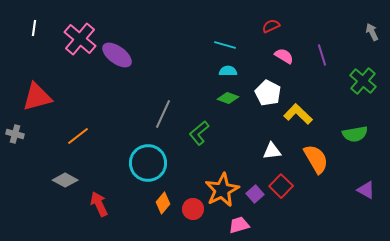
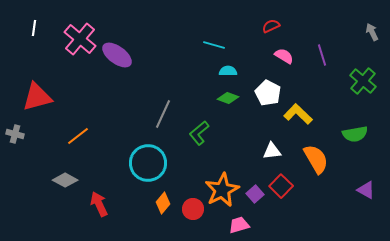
cyan line: moved 11 px left
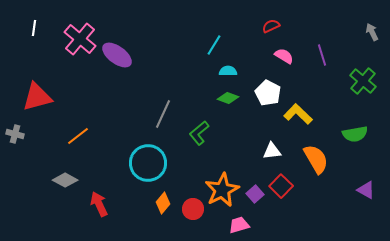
cyan line: rotated 75 degrees counterclockwise
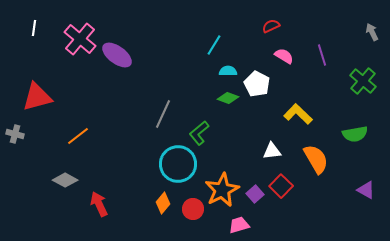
white pentagon: moved 11 px left, 9 px up
cyan circle: moved 30 px right, 1 px down
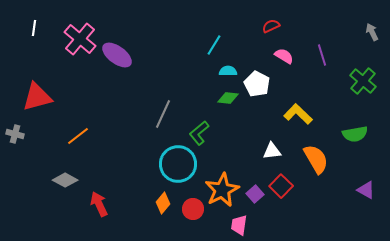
green diamond: rotated 15 degrees counterclockwise
pink trapezoid: rotated 65 degrees counterclockwise
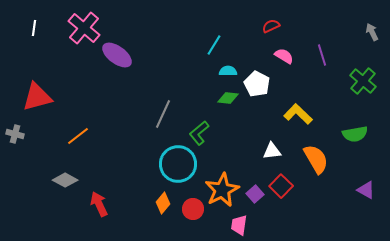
pink cross: moved 4 px right, 11 px up
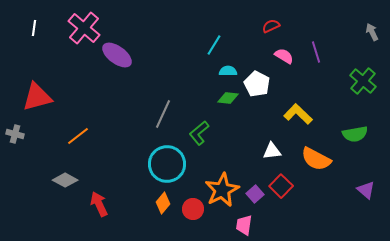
purple line: moved 6 px left, 3 px up
orange semicircle: rotated 148 degrees clockwise
cyan circle: moved 11 px left
purple triangle: rotated 12 degrees clockwise
pink trapezoid: moved 5 px right
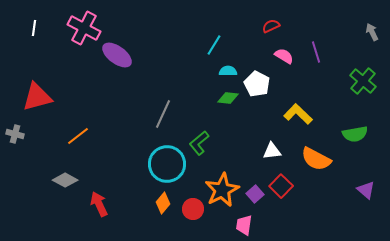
pink cross: rotated 12 degrees counterclockwise
green L-shape: moved 10 px down
